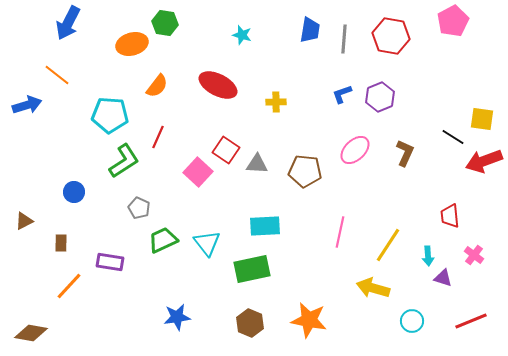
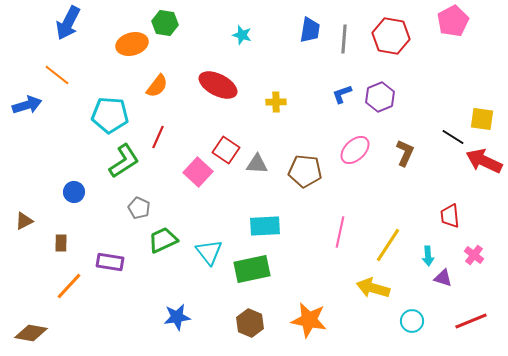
red arrow at (484, 161): rotated 45 degrees clockwise
cyan triangle at (207, 243): moved 2 px right, 9 px down
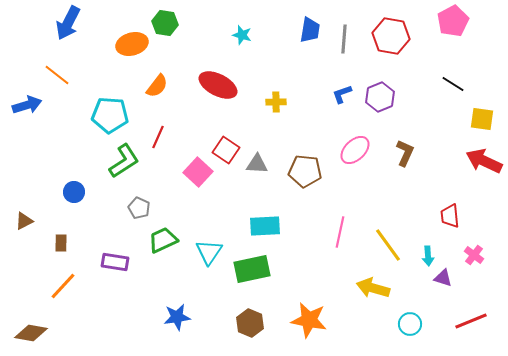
black line at (453, 137): moved 53 px up
yellow line at (388, 245): rotated 69 degrees counterclockwise
cyan triangle at (209, 252): rotated 12 degrees clockwise
purple rectangle at (110, 262): moved 5 px right
orange line at (69, 286): moved 6 px left
cyan circle at (412, 321): moved 2 px left, 3 px down
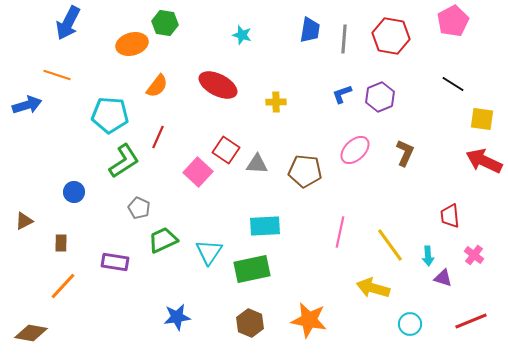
orange line at (57, 75): rotated 20 degrees counterclockwise
yellow line at (388, 245): moved 2 px right
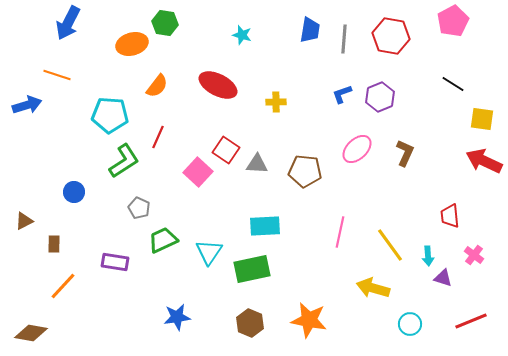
pink ellipse at (355, 150): moved 2 px right, 1 px up
brown rectangle at (61, 243): moved 7 px left, 1 px down
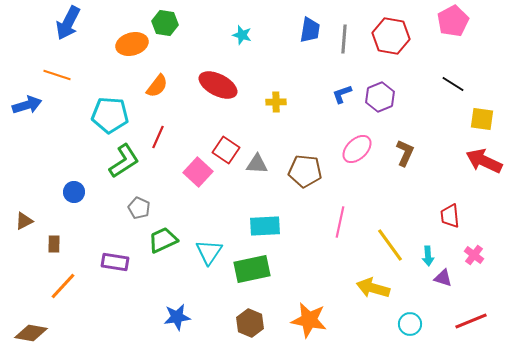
pink line at (340, 232): moved 10 px up
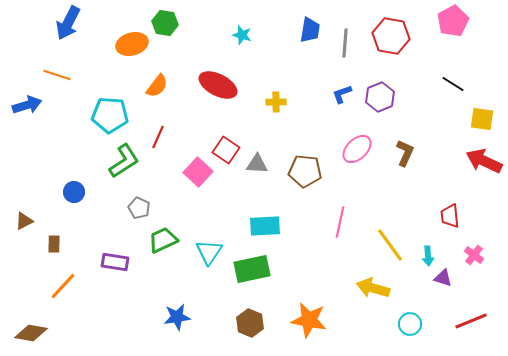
gray line at (344, 39): moved 1 px right, 4 px down
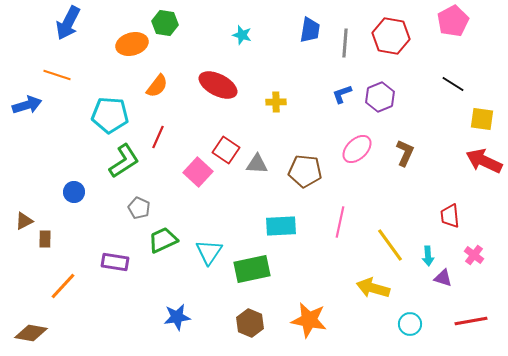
cyan rectangle at (265, 226): moved 16 px right
brown rectangle at (54, 244): moved 9 px left, 5 px up
red line at (471, 321): rotated 12 degrees clockwise
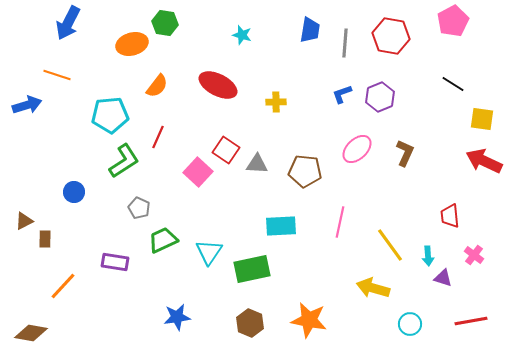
cyan pentagon at (110, 115): rotated 9 degrees counterclockwise
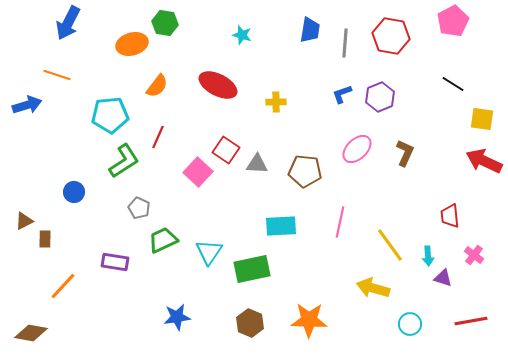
orange star at (309, 320): rotated 9 degrees counterclockwise
